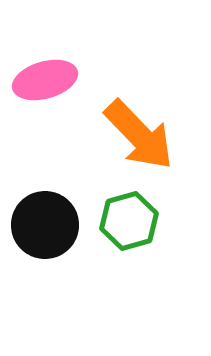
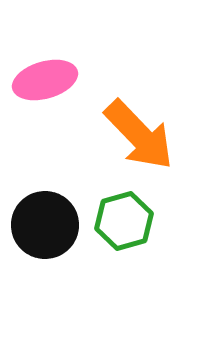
green hexagon: moved 5 px left
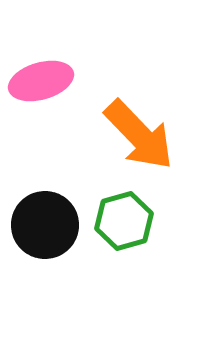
pink ellipse: moved 4 px left, 1 px down
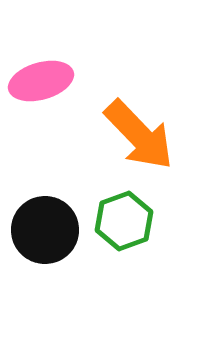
green hexagon: rotated 4 degrees counterclockwise
black circle: moved 5 px down
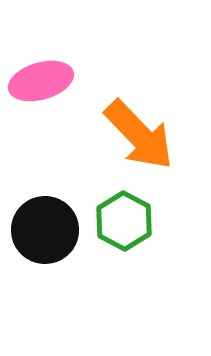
green hexagon: rotated 12 degrees counterclockwise
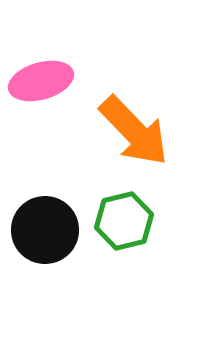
orange arrow: moved 5 px left, 4 px up
green hexagon: rotated 18 degrees clockwise
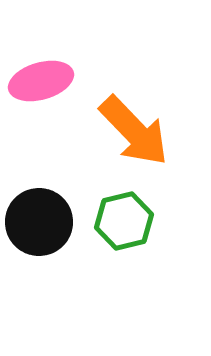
black circle: moved 6 px left, 8 px up
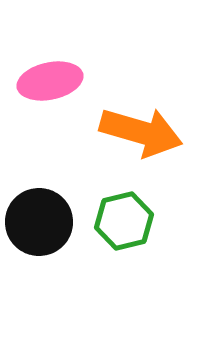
pink ellipse: moved 9 px right; rotated 4 degrees clockwise
orange arrow: moved 7 px right, 1 px down; rotated 30 degrees counterclockwise
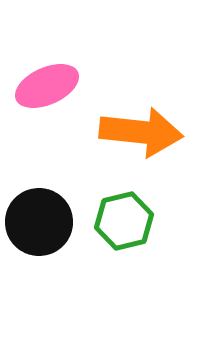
pink ellipse: moved 3 px left, 5 px down; rotated 12 degrees counterclockwise
orange arrow: rotated 10 degrees counterclockwise
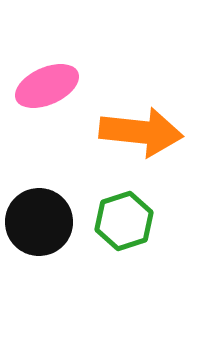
green hexagon: rotated 4 degrees counterclockwise
